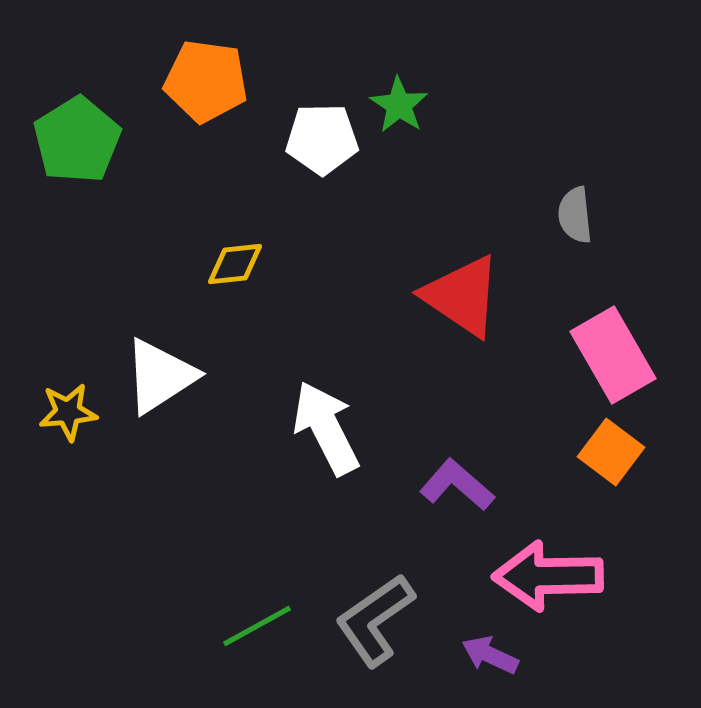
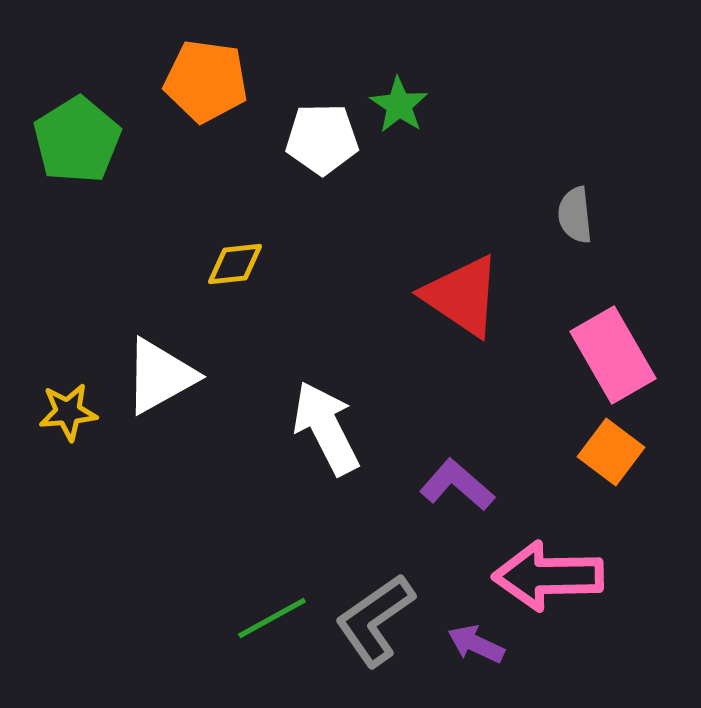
white triangle: rotated 4 degrees clockwise
green line: moved 15 px right, 8 px up
purple arrow: moved 14 px left, 11 px up
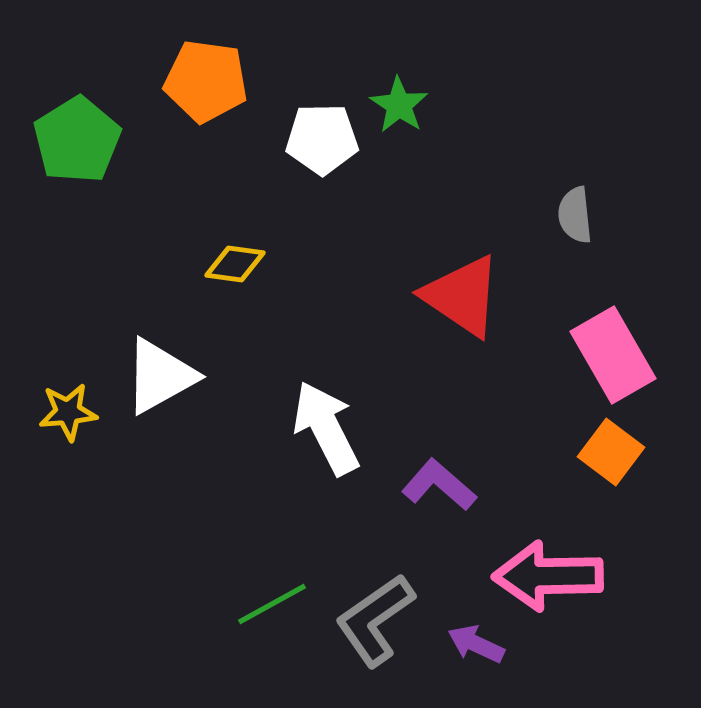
yellow diamond: rotated 14 degrees clockwise
purple L-shape: moved 18 px left
green line: moved 14 px up
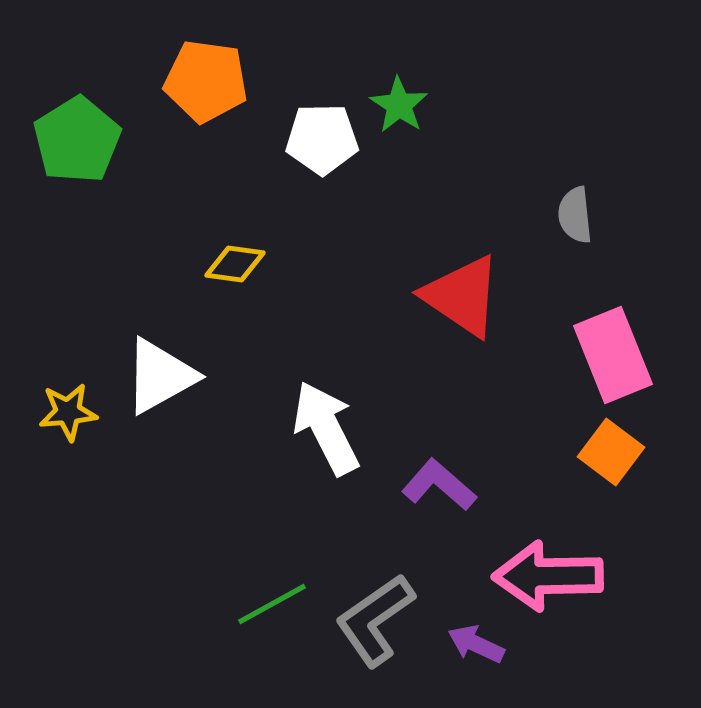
pink rectangle: rotated 8 degrees clockwise
